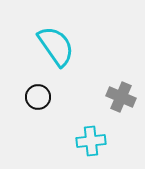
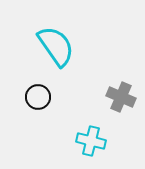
cyan cross: rotated 20 degrees clockwise
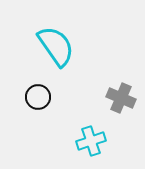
gray cross: moved 1 px down
cyan cross: rotated 32 degrees counterclockwise
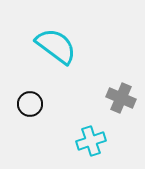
cyan semicircle: rotated 18 degrees counterclockwise
black circle: moved 8 px left, 7 px down
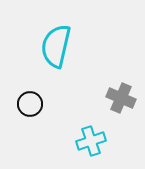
cyan semicircle: rotated 114 degrees counterclockwise
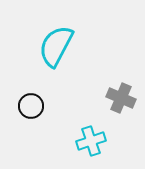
cyan semicircle: rotated 15 degrees clockwise
black circle: moved 1 px right, 2 px down
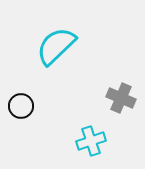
cyan semicircle: rotated 18 degrees clockwise
black circle: moved 10 px left
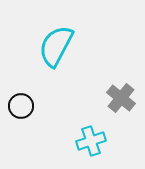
cyan semicircle: rotated 18 degrees counterclockwise
gray cross: rotated 16 degrees clockwise
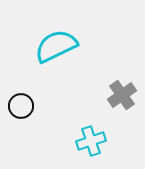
cyan semicircle: rotated 36 degrees clockwise
gray cross: moved 1 px right, 3 px up; rotated 16 degrees clockwise
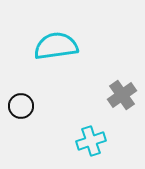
cyan semicircle: rotated 18 degrees clockwise
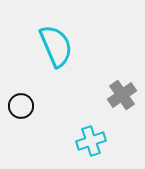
cyan semicircle: rotated 75 degrees clockwise
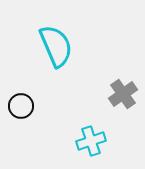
gray cross: moved 1 px right, 1 px up
